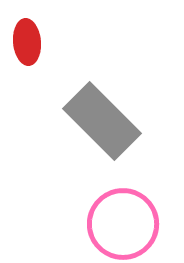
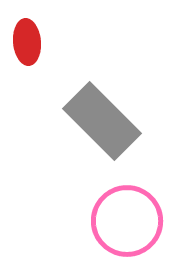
pink circle: moved 4 px right, 3 px up
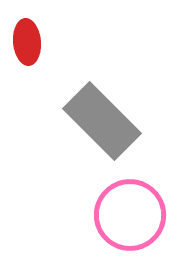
pink circle: moved 3 px right, 6 px up
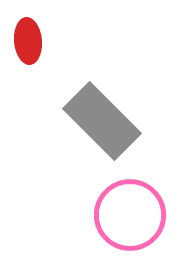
red ellipse: moved 1 px right, 1 px up
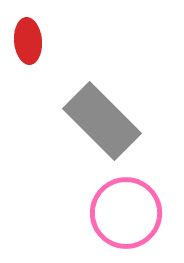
pink circle: moved 4 px left, 2 px up
